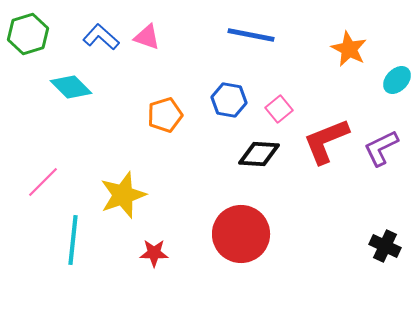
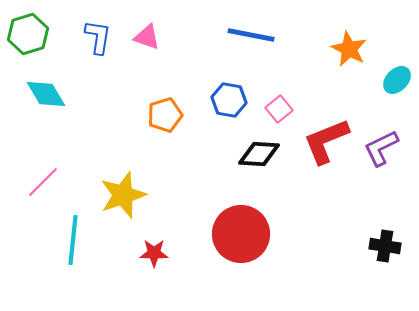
blue L-shape: moved 3 px left; rotated 57 degrees clockwise
cyan diamond: moved 25 px left, 7 px down; rotated 15 degrees clockwise
black cross: rotated 16 degrees counterclockwise
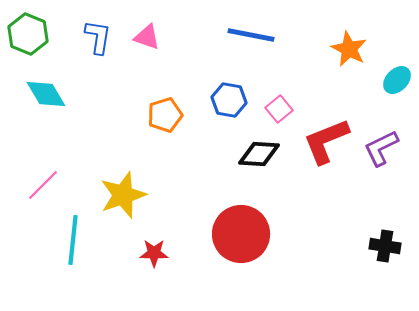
green hexagon: rotated 21 degrees counterclockwise
pink line: moved 3 px down
